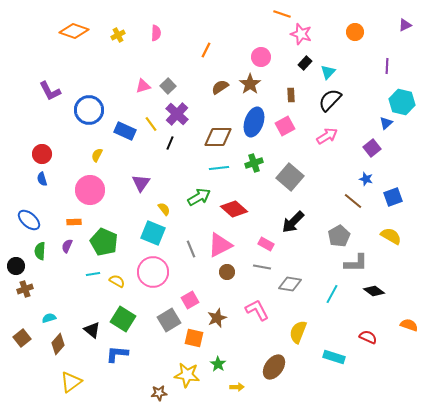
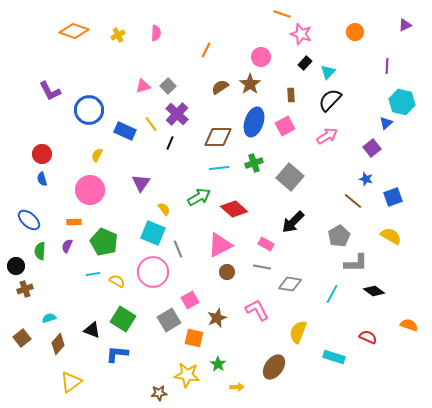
gray line at (191, 249): moved 13 px left
black triangle at (92, 330): rotated 18 degrees counterclockwise
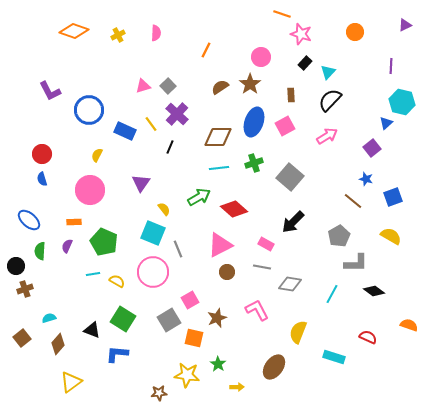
purple line at (387, 66): moved 4 px right
black line at (170, 143): moved 4 px down
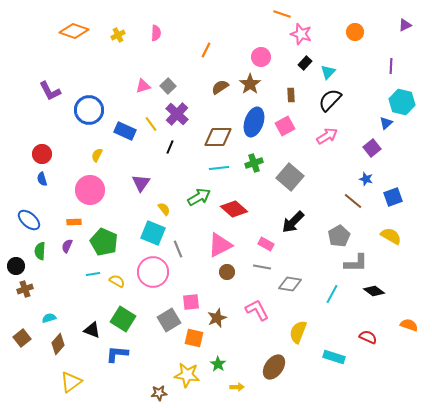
pink square at (190, 300): moved 1 px right, 2 px down; rotated 24 degrees clockwise
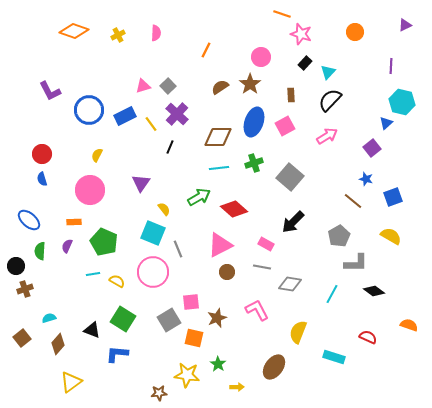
blue rectangle at (125, 131): moved 15 px up; rotated 50 degrees counterclockwise
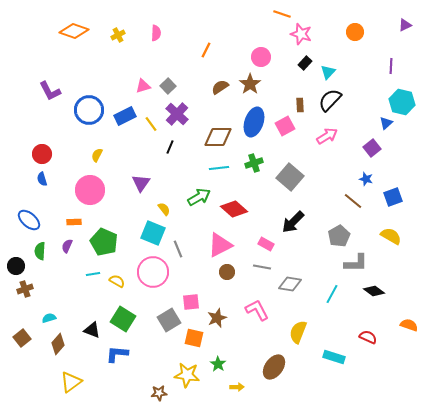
brown rectangle at (291, 95): moved 9 px right, 10 px down
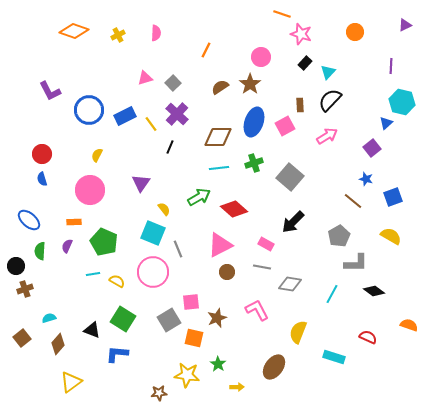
pink triangle at (143, 86): moved 2 px right, 8 px up
gray square at (168, 86): moved 5 px right, 3 px up
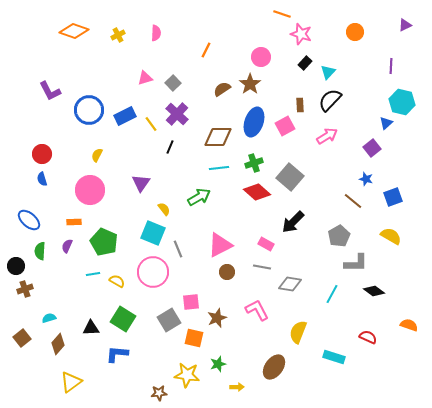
brown semicircle at (220, 87): moved 2 px right, 2 px down
red diamond at (234, 209): moved 23 px right, 17 px up
black triangle at (92, 330): moved 1 px left, 2 px up; rotated 24 degrees counterclockwise
green star at (218, 364): rotated 21 degrees clockwise
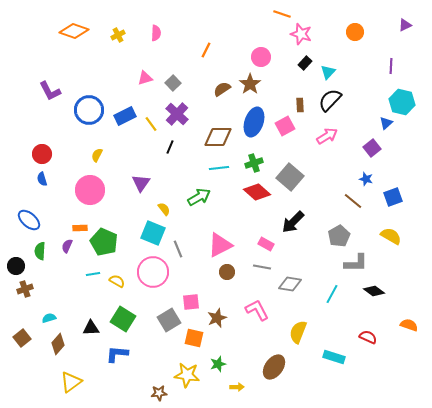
orange rectangle at (74, 222): moved 6 px right, 6 px down
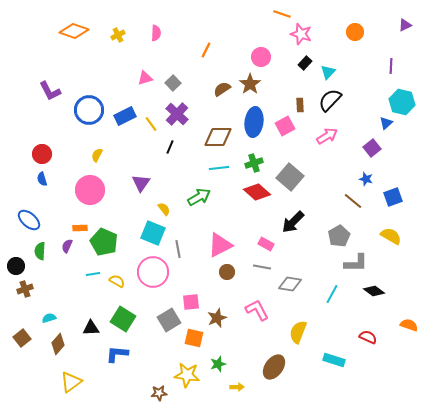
blue ellipse at (254, 122): rotated 12 degrees counterclockwise
gray line at (178, 249): rotated 12 degrees clockwise
cyan rectangle at (334, 357): moved 3 px down
